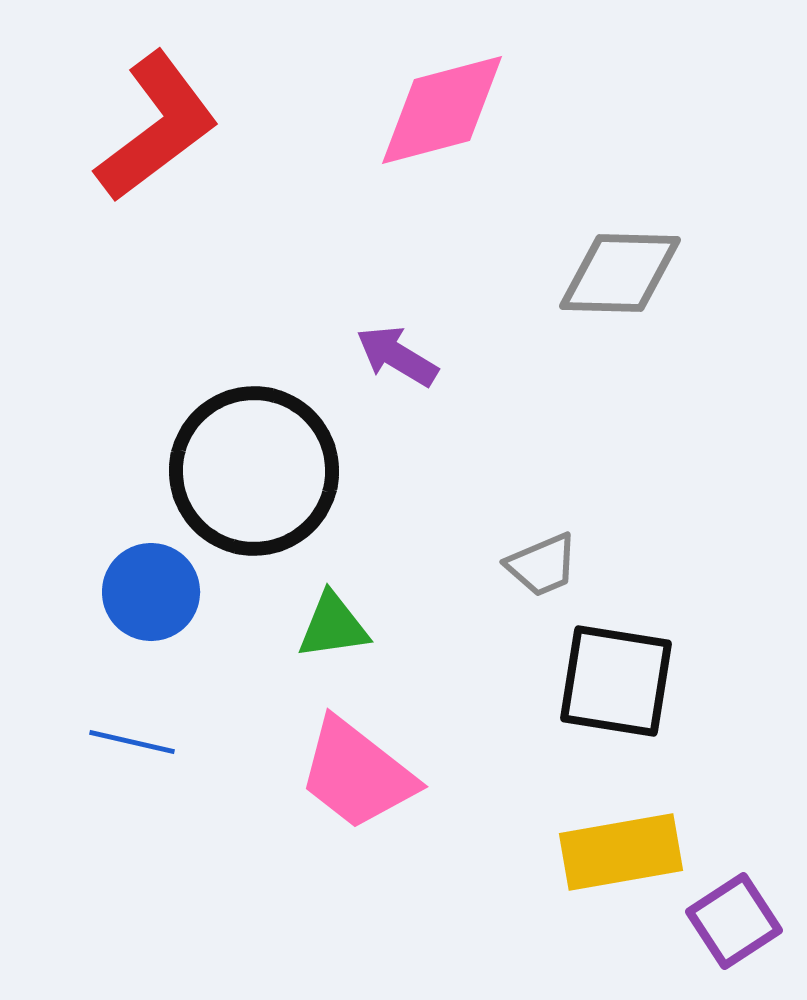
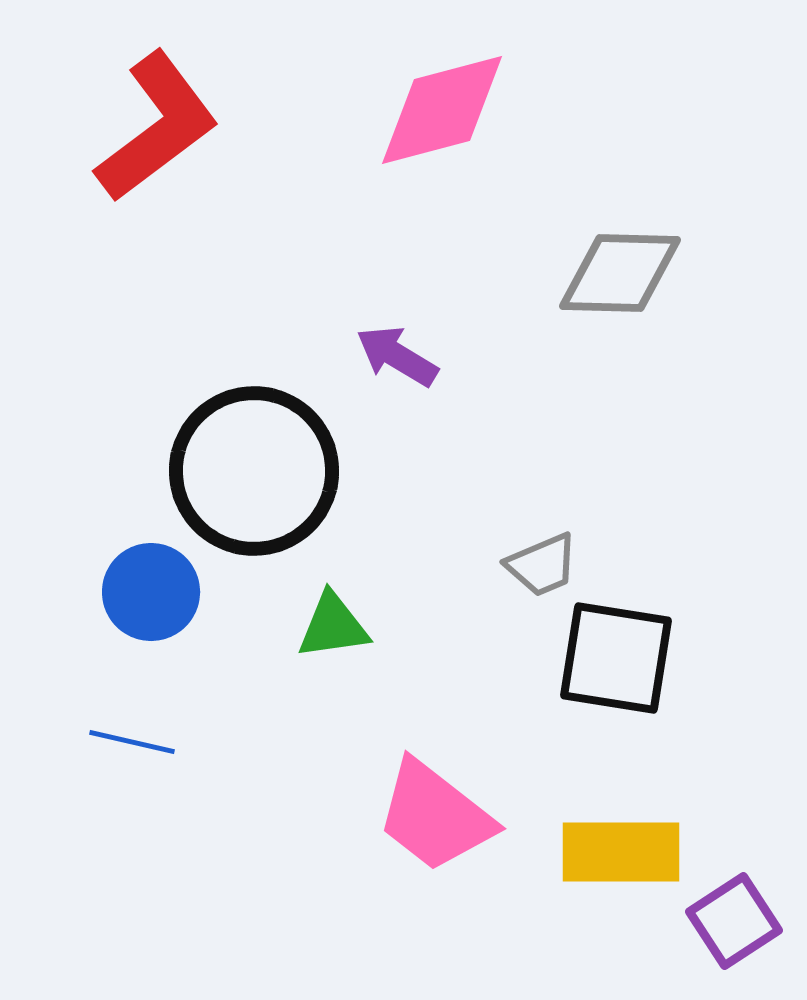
black square: moved 23 px up
pink trapezoid: moved 78 px right, 42 px down
yellow rectangle: rotated 10 degrees clockwise
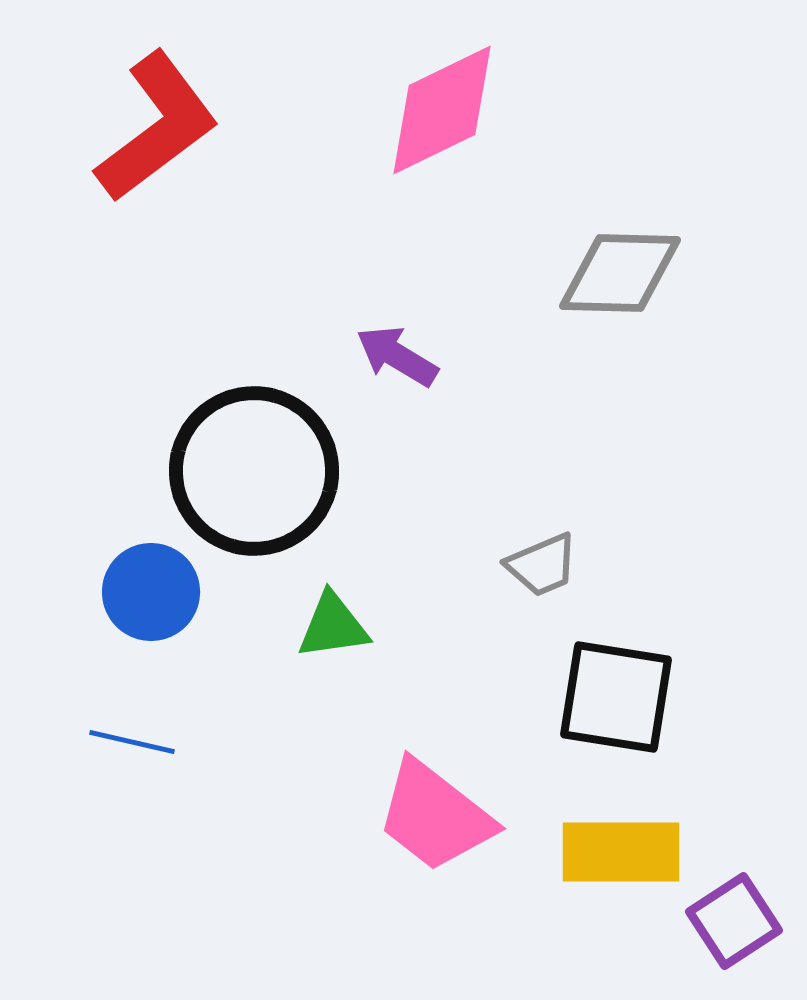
pink diamond: rotated 11 degrees counterclockwise
black square: moved 39 px down
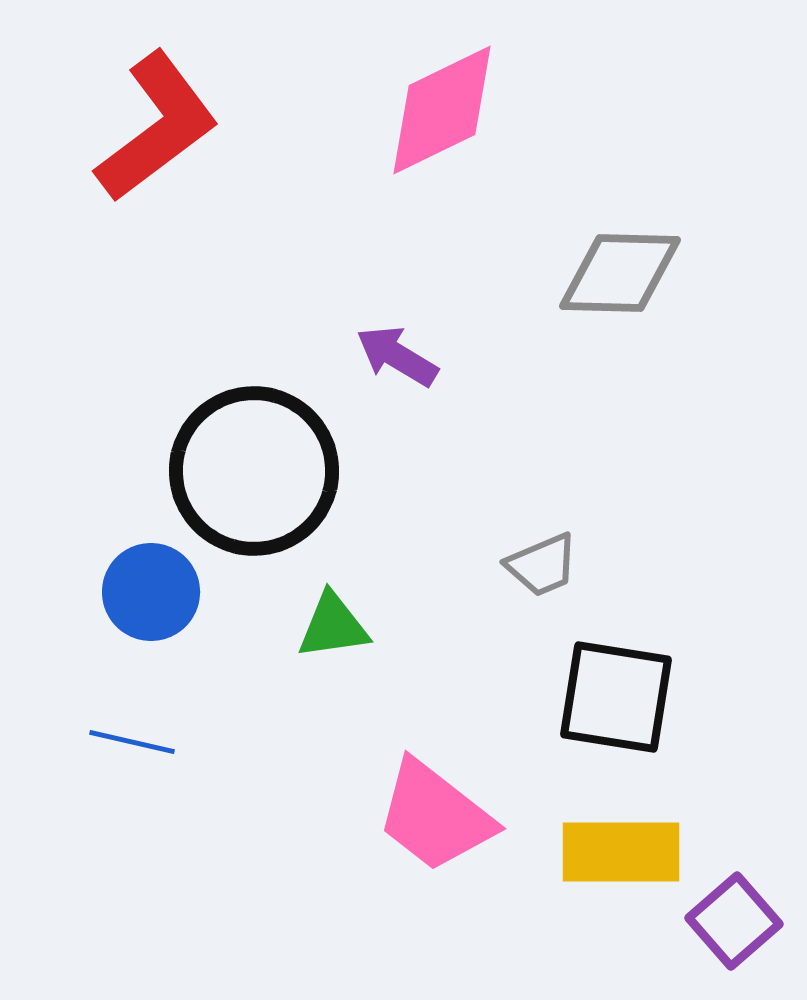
purple square: rotated 8 degrees counterclockwise
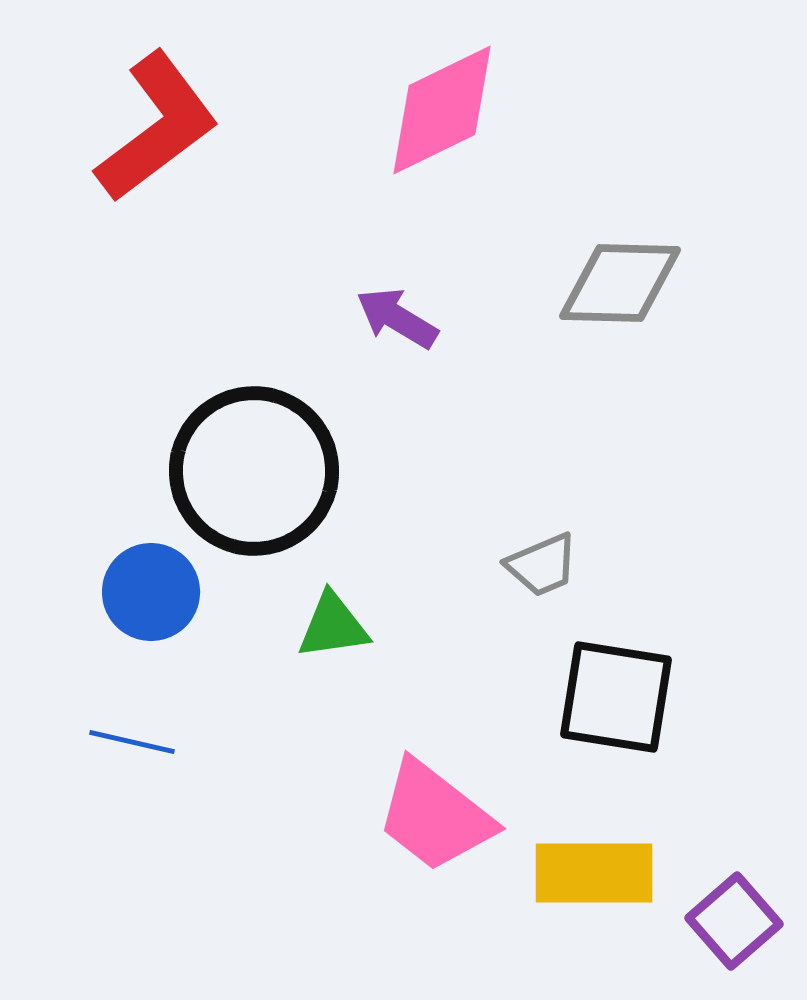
gray diamond: moved 10 px down
purple arrow: moved 38 px up
yellow rectangle: moved 27 px left, 21 px down
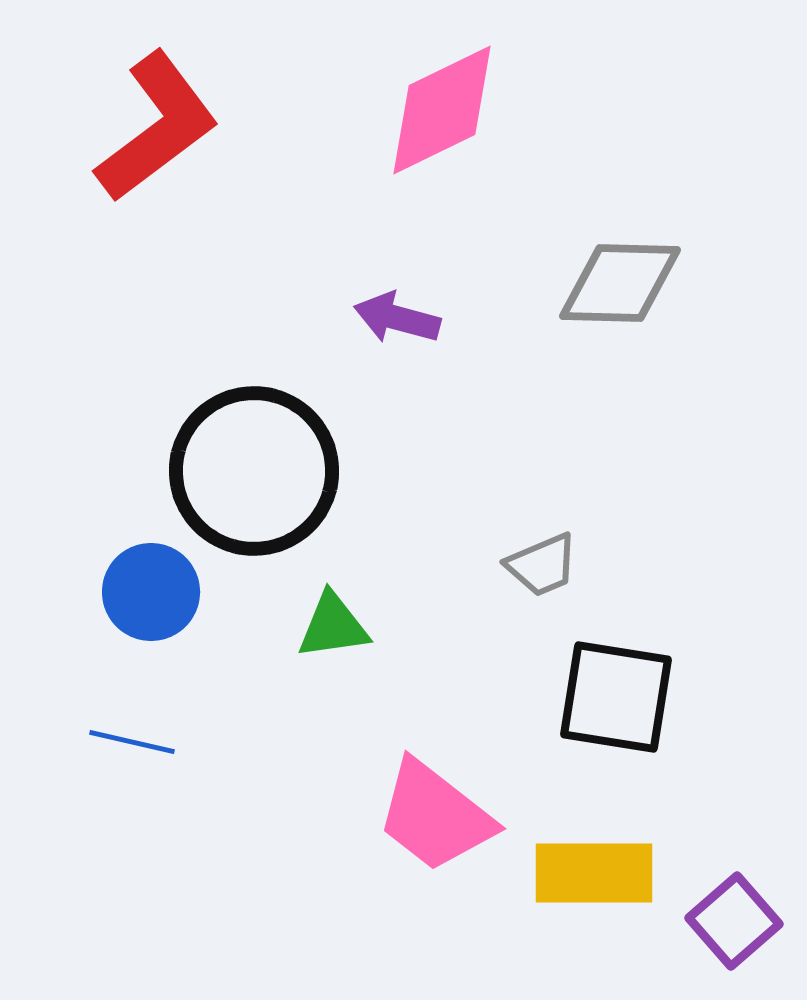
purple arrow: rotated 16 degrees counterclockwise
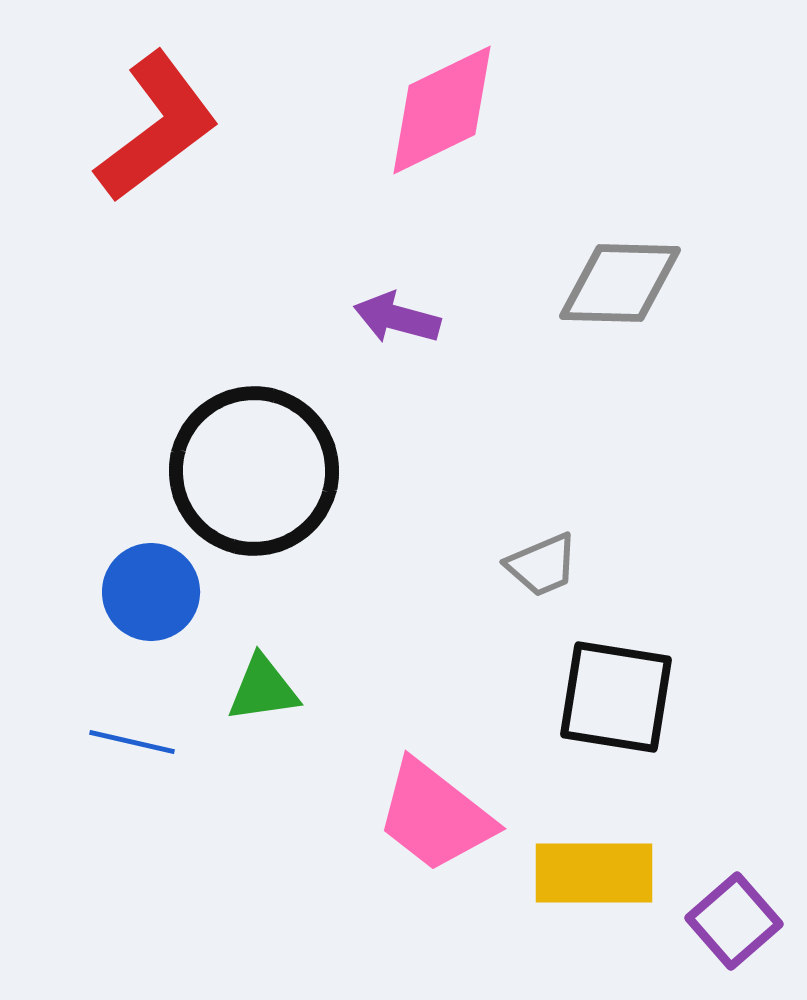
green triangle: moved 70 px left, 63 px down
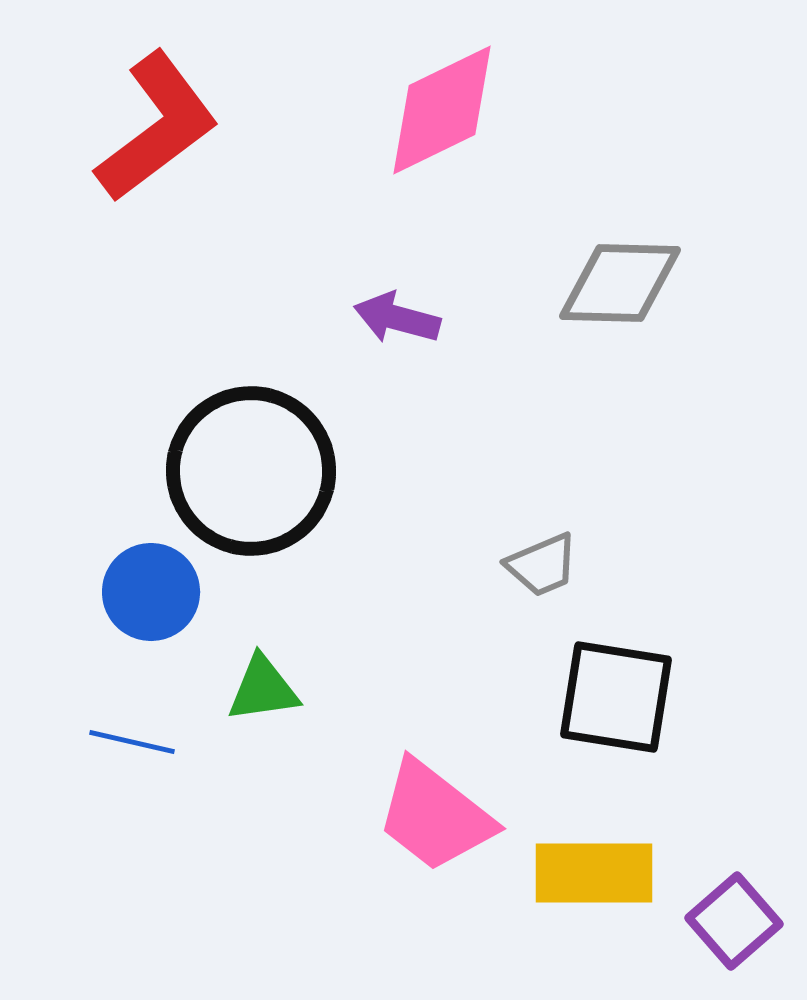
black circle: moved 3 px left
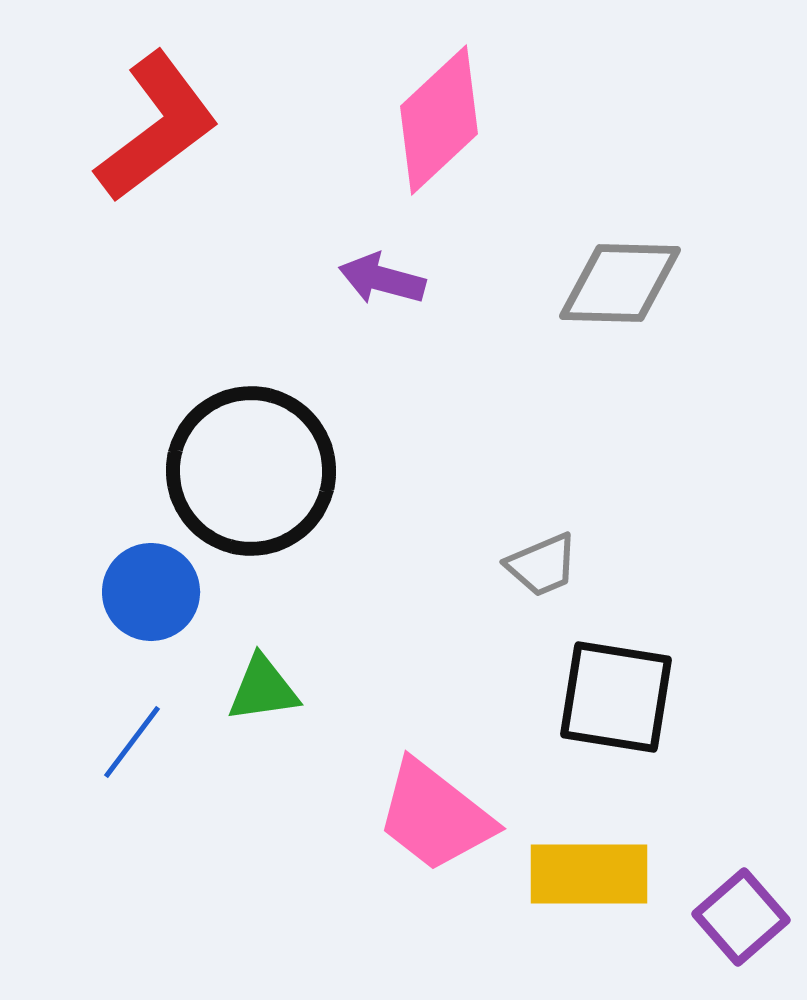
pink diamond: moved 3 px left, 10 px down; rotated 17 degrees counterclockwise
purple arrow: moved 15 px left, 39 px up
blue line: rotated 66 degrees counterclockwise
yellow rectangle: moved 5 px left, 1 px down
purple square: moved 7 px right, 4 px up
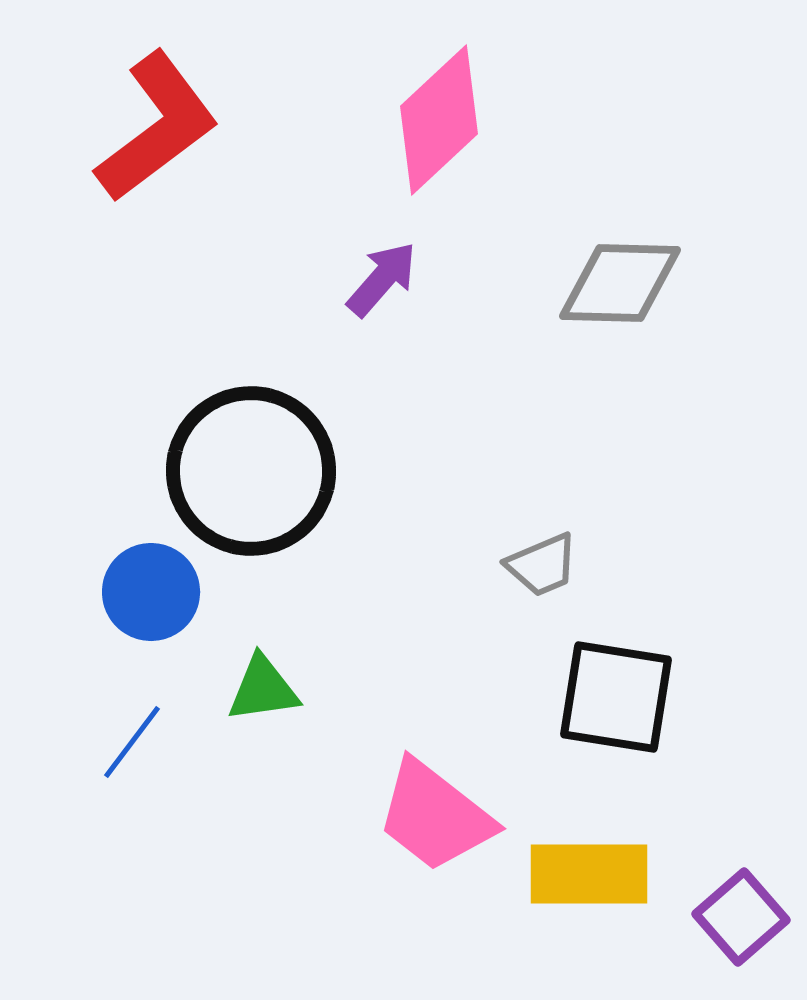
purple arrow: rotated 116 degrees clockwise
